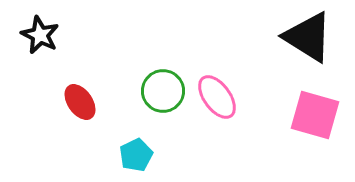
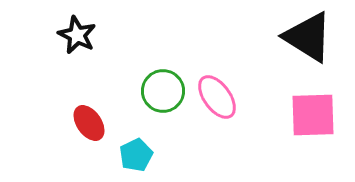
black star: moved 37 px right
red ellipse: moved 9 px right, 21 px down
pink square: moved 2 px left; rotated 18 degrees counterclockwise
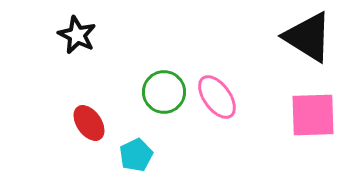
green circle: moved 1 px right, 1 px down
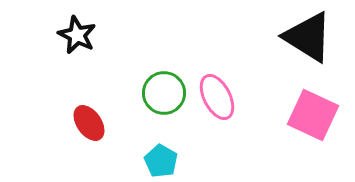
green circle: moved 1 px down
pink ellipse: rotated 9 degrees clockwise
pink square: rotated 27 degrees clockwise
cyan pentagon: moved 25 px right, 6 px down; rotated 16 degrees counterclockwise
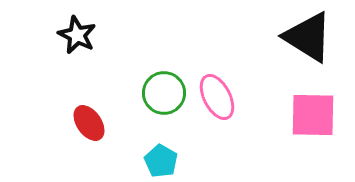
pink square: rotated 24 degrees counterclockwise
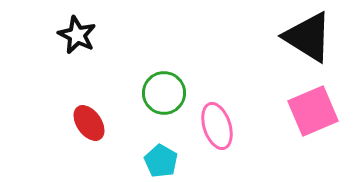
pink ellipse: moved 29 px down; rotated 9 degrees clockwise
pink square: moved 4 px up; rotated 24 degrees counterclockwise
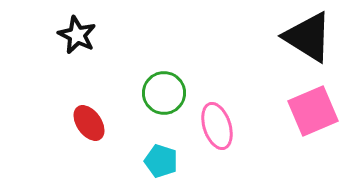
cyan pentagon: rotated 12 degrees counterclockwise
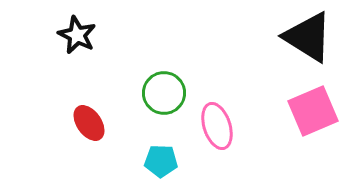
cyan pentagon: rotated 16 degrees counterclockwise
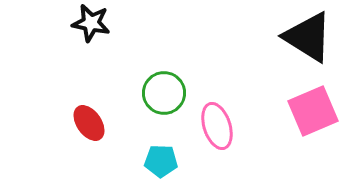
black star: moved 14 px right, 12 px up; rotated 15 degrees counterclockwise
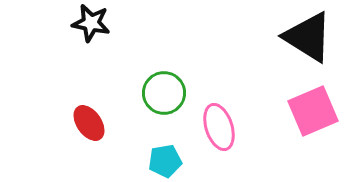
pink ellipse: moved 2 px right, 1 px down
cyan pentagon: moved 4 px right; rotated 12 degrees counterclockwise
